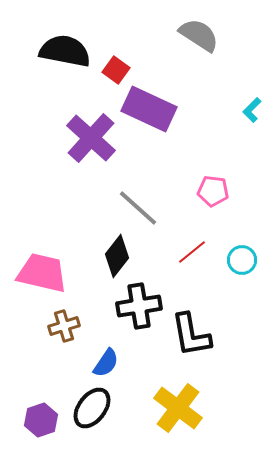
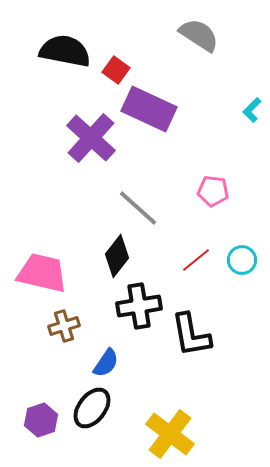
red line: moved 4 px right, 8 px down
yellow cross: moved 8 px left, 26 px down
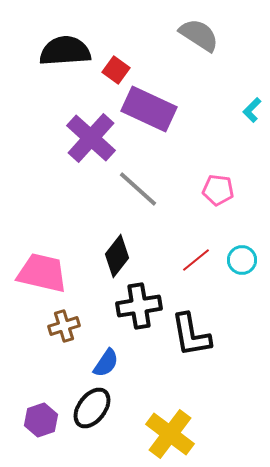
black semicircle: rotated 15 degrees counterclockwise
pink pentagon: moved 5 px right, 1 px up
gray line: moved 19 px up
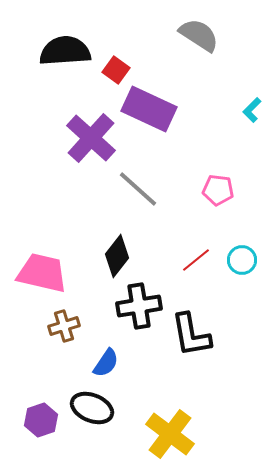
black ellipse: rotated 75 degrees clockwise
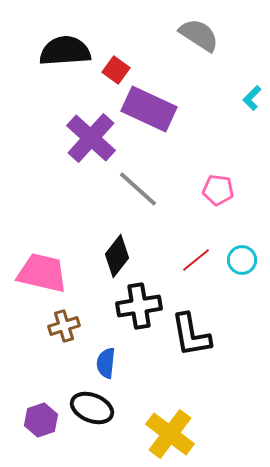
cyan L-shape: moved 12 px up
blue semicircle: rotated 152 degrees clockwise
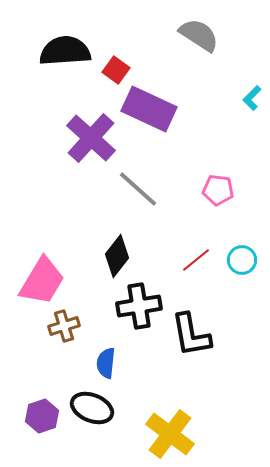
pink trapezoid: moved 8 px down; rotated 108 degrees clockwise
purple hexagon: moved 1 px right, 4 px up
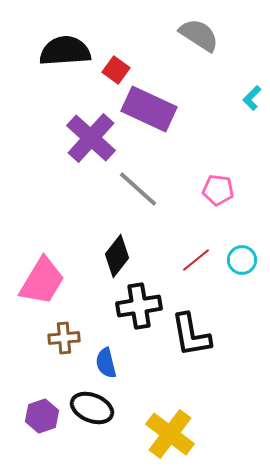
brown cross: moved 12 px down; rotated 12 degrees clockwise
blue semicircle: rotated 20 degrees counterclockwise
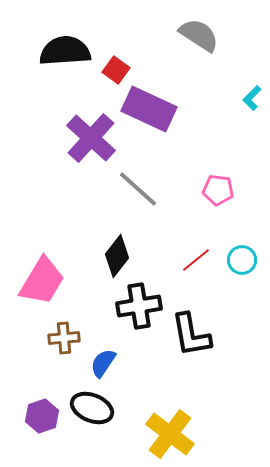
blue semicircle: moved 3 px left; rotated 48 degrees clockwise
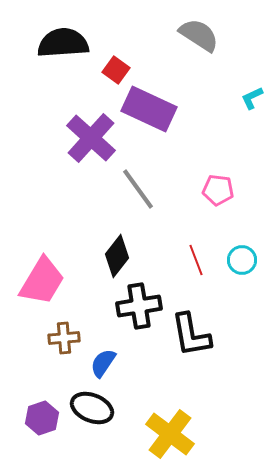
black semicircle: moved 2 px left, 8 px up
cyan L-shape: rotated 20 degrees clockwise
gray line: rotated 12 degrees clockwise
red line: rotated 72 degrees counterclockwise
purple hexagon: moved 2 px down
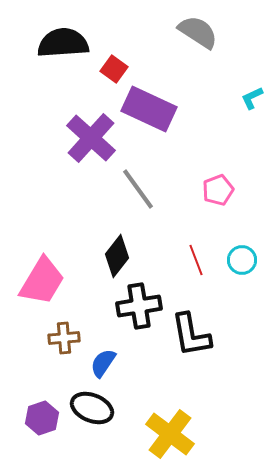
gray semicircle: moved 1 px left, 3 px up
red square: moved 2 px left, 1 px up
pink pentagon: rotated 28 degrees counterclockwise
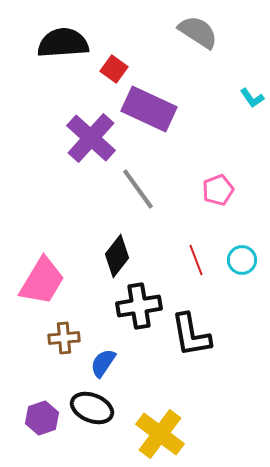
cyan L-shape: rotated 100 degrees counterclockwise
yellow cross: moved 10 px left
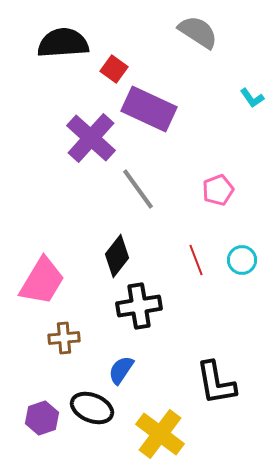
black L-shape: moved 25 px right, 48 px down
blue semicircle: moved 18 px right, 7 px down
